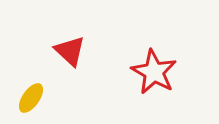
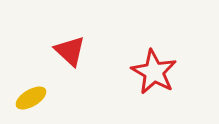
yellow ellipse: rotated 24 degrees clockwise
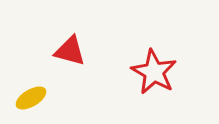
red triangle: rotated 28 degrees counterclockwise
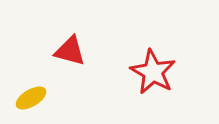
red star: moved 1 px left
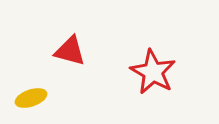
yellow ellipse: rotated 12 degrees clockwise
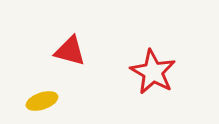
yellow ellipse: moved 11 px right, 3 px down
